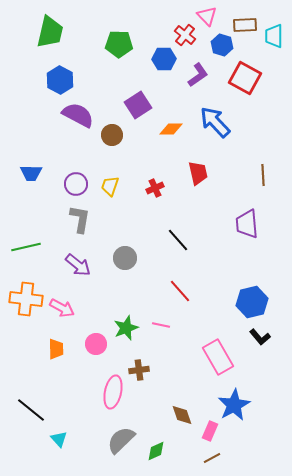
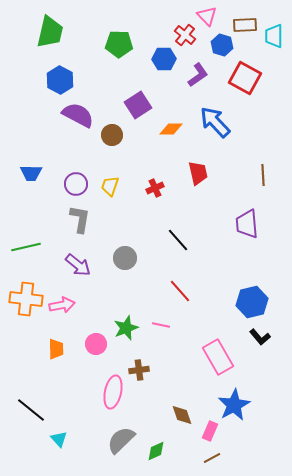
pink arrow at (62, 308): moved 3 px up; rotated 40 degrees counterclockwise
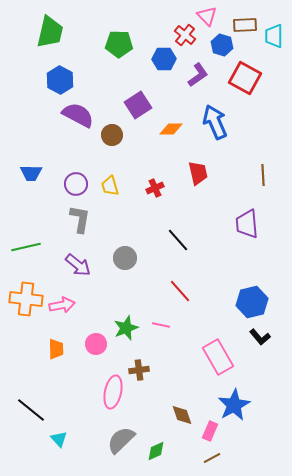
blue arrow at (215, 122): rotated 20 degrees clockwise
yellow trapezoid at (110, 186): rotated 35 degrees counterclockwise
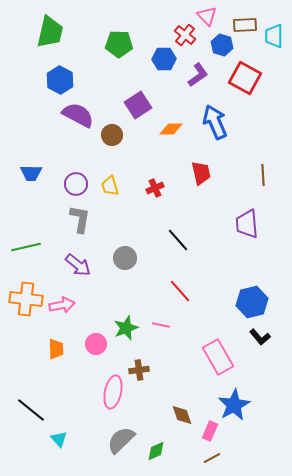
red trapezoid at (198, 173): moved 3 px right
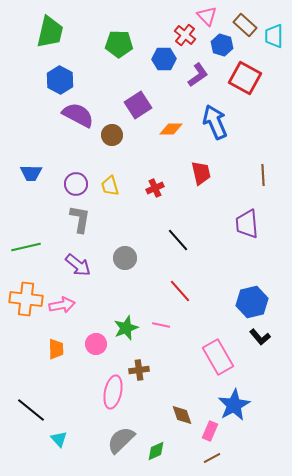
brown rectangle at (245, 25): rotated 45 degrees clockwise
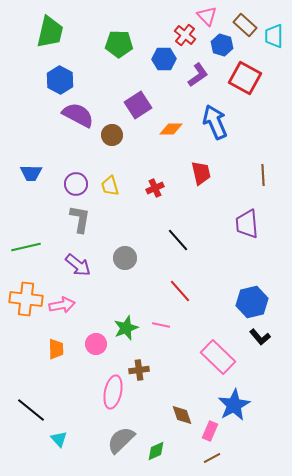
pink rectangle at (218, 357): rotated 16 degrees counterclockwise
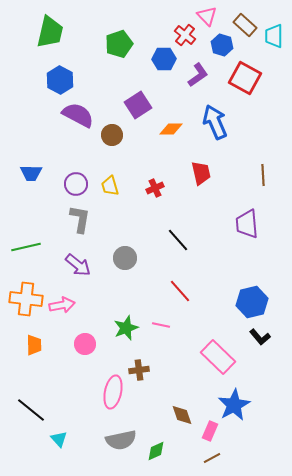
green pentagon at (119, 44): rotated 20 degrees counterclockwise
pink circle at (96, 344): moved 11 px left
orange trapezoid at (56, 349): moved 22 px left, 4 px up
gray semicircle at (121, 440): rotated 148 degrees counterclockwise
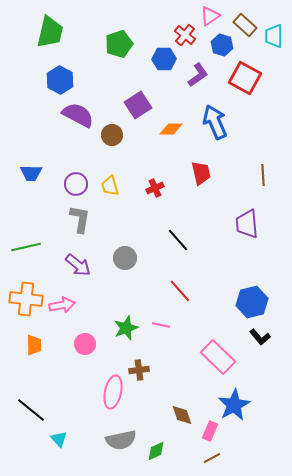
pink triangle at (207, 16): moved 3 px right; rotated 40 degrees clockwise
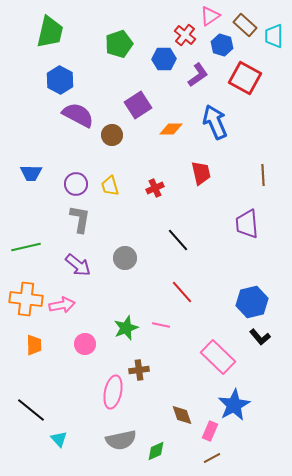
red line at (180, 291): moved 2 px right, 1 px down
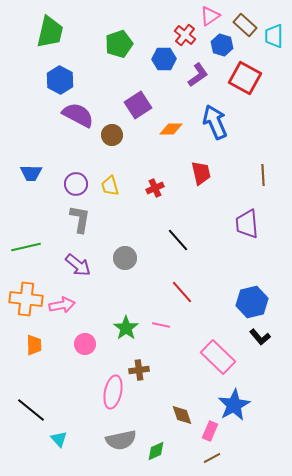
green star at (126, 328): rotated 15 degrees counterclockwise
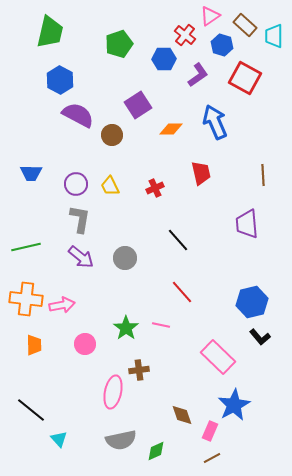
yellow trapezoid at (110, 186): rotated 10 degrees counterclockwise
purple arrow at (78, 265): moved 3 px right, 8 px up
